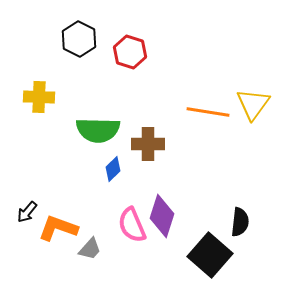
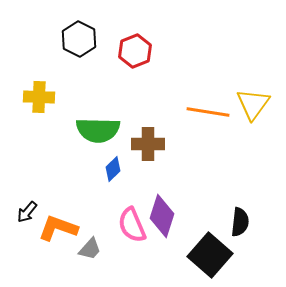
red hexagon: moved 5 px right, 1 px up; rotated 20 degrees clockwise
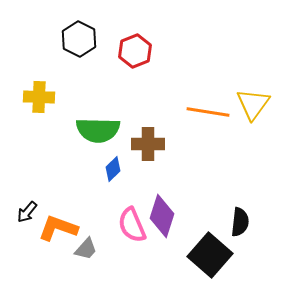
gray trapezoid: moved 4 px left
